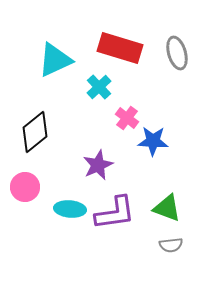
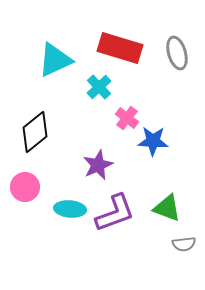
purple L-shape: rotated 12 degrees counterclockwise
gray semicircle: moved 13 px right, 1 px up
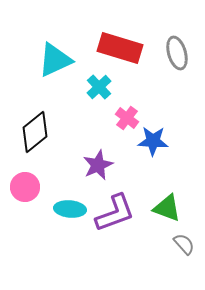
gray semicircle: rotated 125 degrees counterclockwise
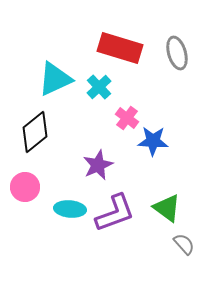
cyan triangle: moved 19 px down
green triangle: rotated 16 degrees clockwise
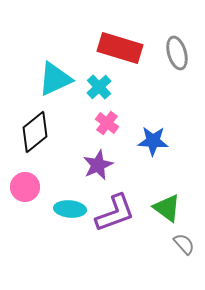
pink cross: moved 20 px left, 5 px down
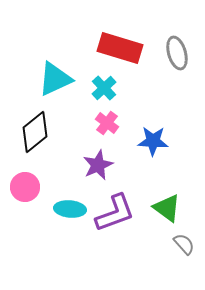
cyan cross: moved 5 px right, 1 px down
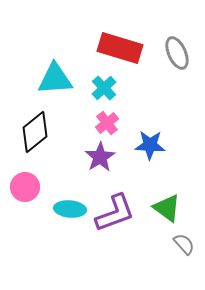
gray ellipse: rotated 8 degrees counterclockwise
cyan triangle: rotated 21 degrees clockwise
pink cross: rotated 15 degrees clockwise
blue star: moved 3 px left, 4 px down
purple star: moved 2 px right, 8 px up; rotated 8 degrees counterclockwise
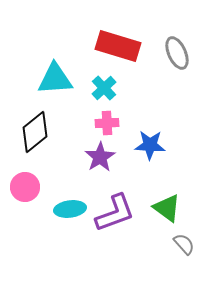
red rectangle: moved 2 px left, 2 px up
pink cross: rotated 35 degrees clockwise
cyan ellipse: rotated 12 degrees counterclockwise
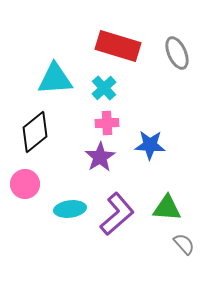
pink circle: moved 3 px up
green triangle: rotated 32 degrees counterclockwise
purple L-shape: moved 2 px right, 1 px down; rotated 21 degrees counterclockwise
